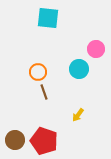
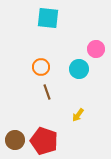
orange circle: moved 3 px right, 5 px up
brown line: moved 3 px right
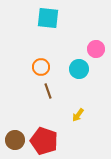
brown line: moved 1 px right, 1 px up
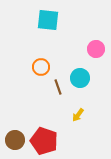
cyan square: moved 2 px down
cyan circle: moved 1 px right, 9 px down
brown line: moved 10 px right, 4 px up
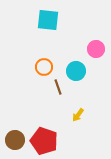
orange circle: moved 3 px right
cyan circle: moved 4 px left, 7 px up
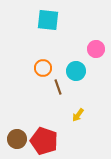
orange circle: moved 1 px left, 1 px down
brown circle: moved 2 px right, 1 px up
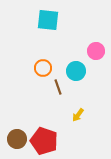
pink circle: moved 2 px down
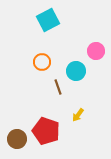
cyan square: rotated 35 degrees counterclockwise
orange circle: moved 1 px left, 6 px up
red pentagon: moved 2 px right, 10 px up
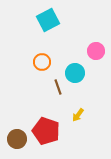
cyan circle: moved 1 px left, 2 px down
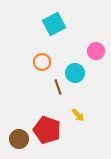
cyan square: moved 6 px right, 4 px down
yellow arrow: rotated 80 degrees counterclockwise
red pentagon: moved 1 px right, 1 px up
brown circle: moved 2 px right
